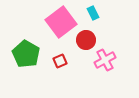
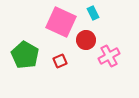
pink square: rotated 28 degrees counterclockwise
green pentagon: moved 1 px left, 1 px down
pink cross: moved 4 px right, 4 px up
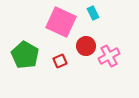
red circle: moved 6 px down
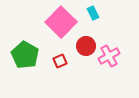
pink square: rotated 20 degrees clockwise
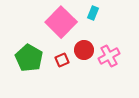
cyan rectangle: rotated 48 degrees clockwise
red circle: moved 2 px left, 4 px down
green pentagon: moved 4 px right, 3 px down
red square: moved 2 px right, 1 px up
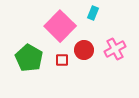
pink square: moved 1 px left, 4 px down
pink cross: moved 6 px right, 7 px up
red square: rotated 24 degrees clockwise
